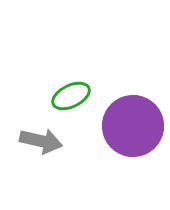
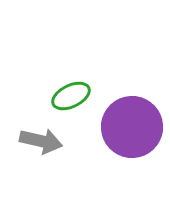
purple circle: moved 1 px left, 1 px down
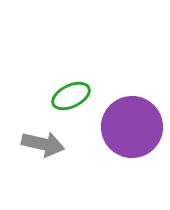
gray arrow: moved 2 px right, 3 px down
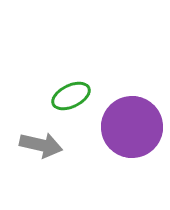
gray arrow: moved 2 px left, 1 px down
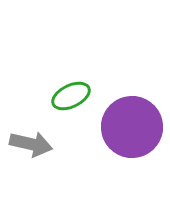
gray arrow: moved 10 px left, 1 px up
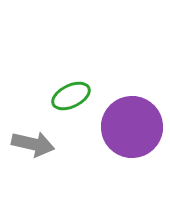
gray arrow: moved 2 px right
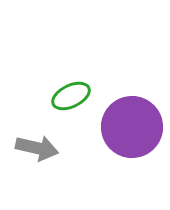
gray arrow: moved 4 px right, 4 px down
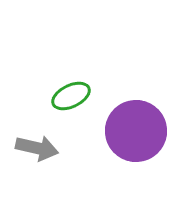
purple circle: moved 4 px right, 4 px down
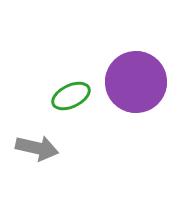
purple circle: moved 49 px up
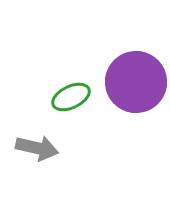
green ellipse: moved 1 px down
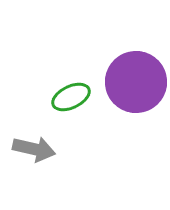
gray arrow: moved 3 px left, 1 px down
